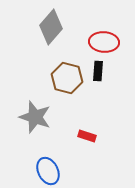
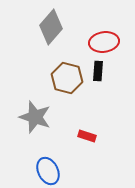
red ellipse: rotated 12 degrees counterclockwise
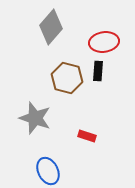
gray star: moved 1 px down
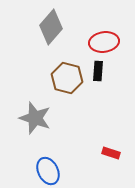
red rectangle: moved 24 px right, 17 px down
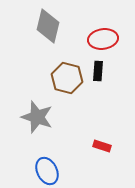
gray diamond: moved 3 px left, 1 px up; rotated 28 degrees counterclockwise
red ellipse: moved 1 px left, 3 px up
gray star: moved 2 px right, 1 px up
red rectangle: moved 9 px left, 7 px up
blue ellipse: moved 1 px left
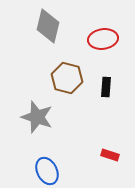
black rectangle: moved 8 px right, 16 px down
red rectangle: moved 8 px right, 9 px down
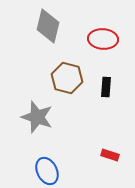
red ellipse: rotated 12 degrees clockwise
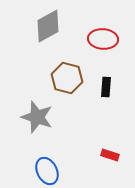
gray diamond: rotated 48 degrees clockwise
